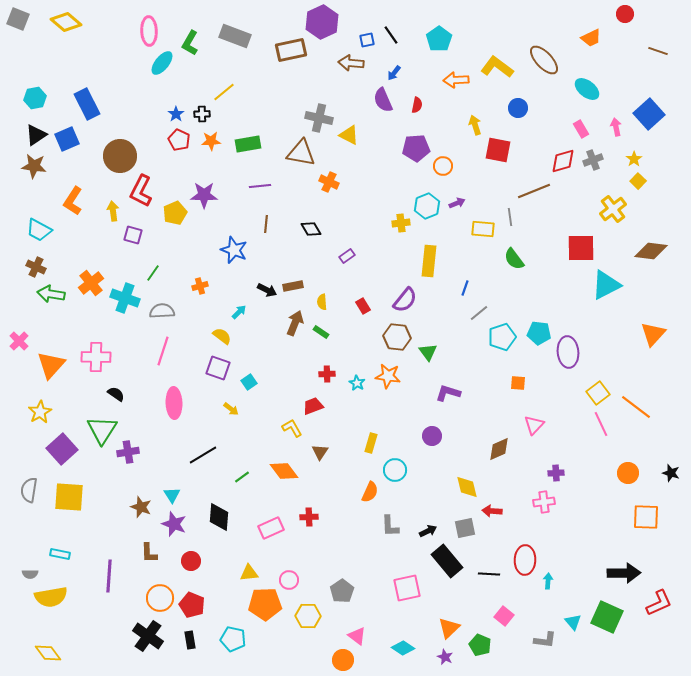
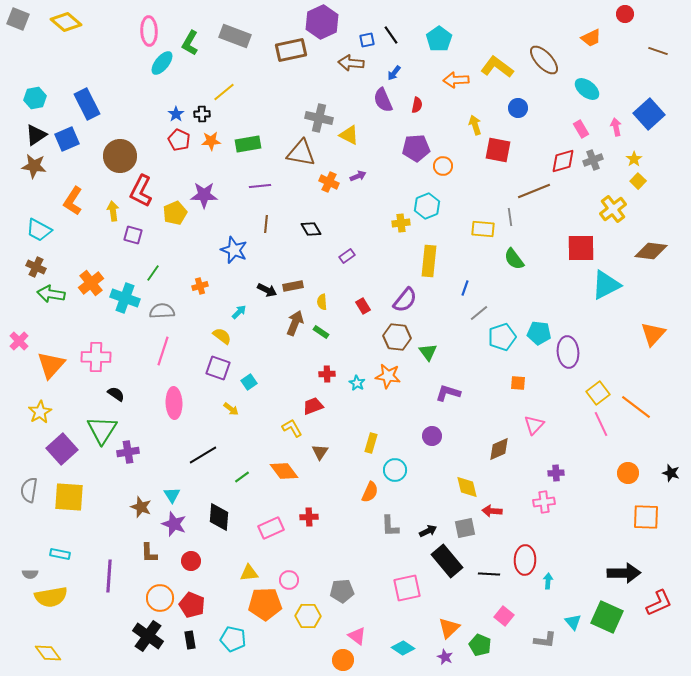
purple arrow at (457, 203): moved 99 px left, 27 px up
gray pentagon at (342, 591): rotated 30 degrees clockwise
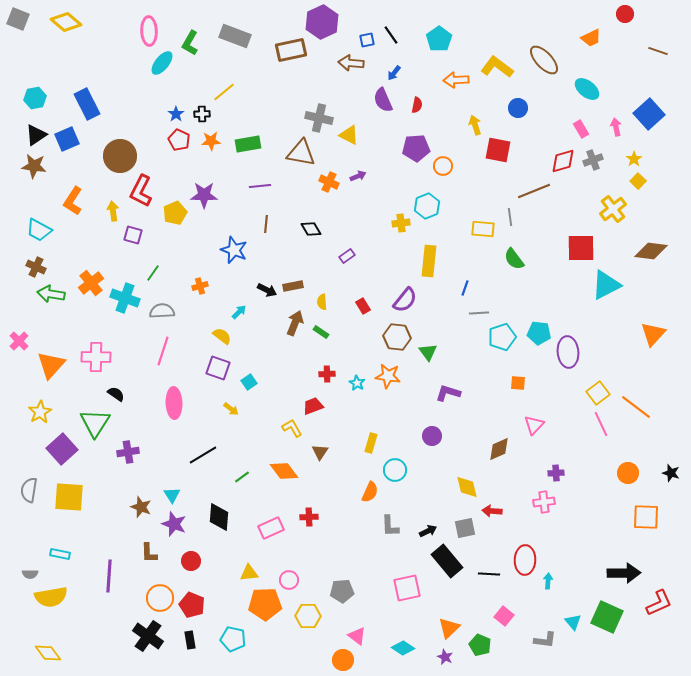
gray line at (479, 313): rotated 36 degrees clockwise
green triangle at (102, 430): moved 7 px left, 7 px up
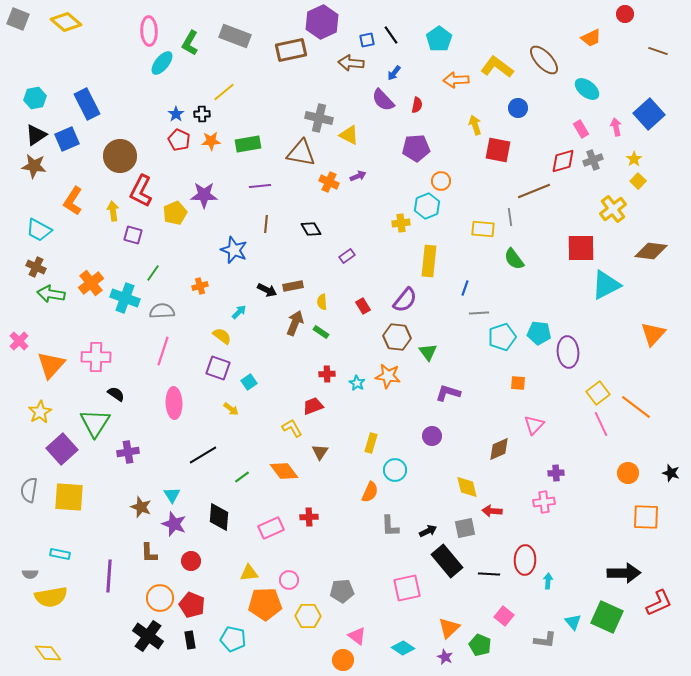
purple semicircle at (383, 100): rotated 20 degrees counterclockwise
orange circle at (443, 166): moved 2 px left, 15 px down
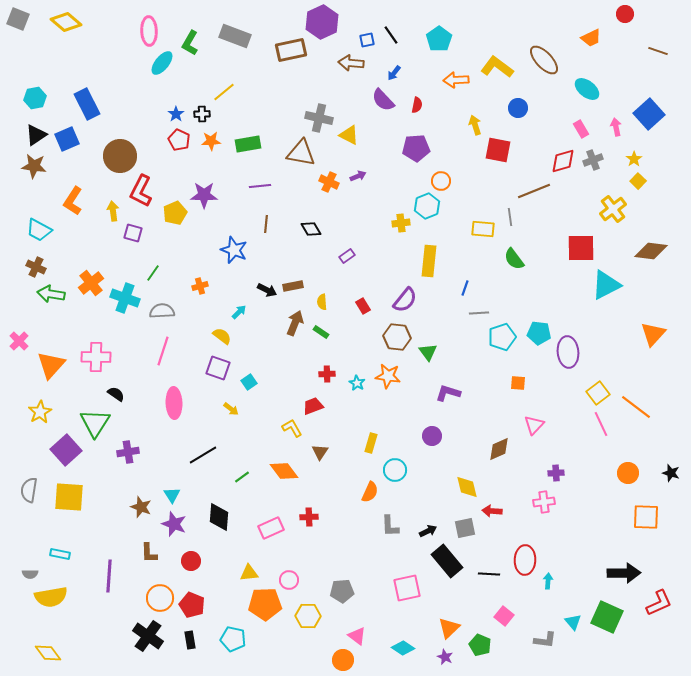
purple square at (133, 235): moved 2 px up
purple square at (62, 449): moved 4 px right, 1 px down
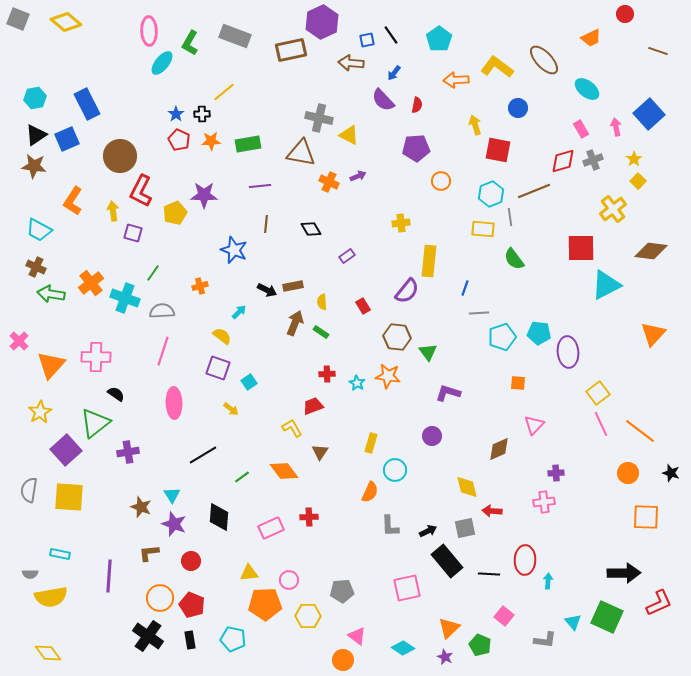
cyan hexagon at (427, 206): moved 64 px right, 12 px up
purple semicircle at (405, 300): moved 2 px right, 9 px up
orange line at (636, 407): moved 4 px right, 24 px down
green triangle at (95, 423): rotated 20 degrees clockwise
brown L-shape at (149, 553): rotated 85 degrees clockwise
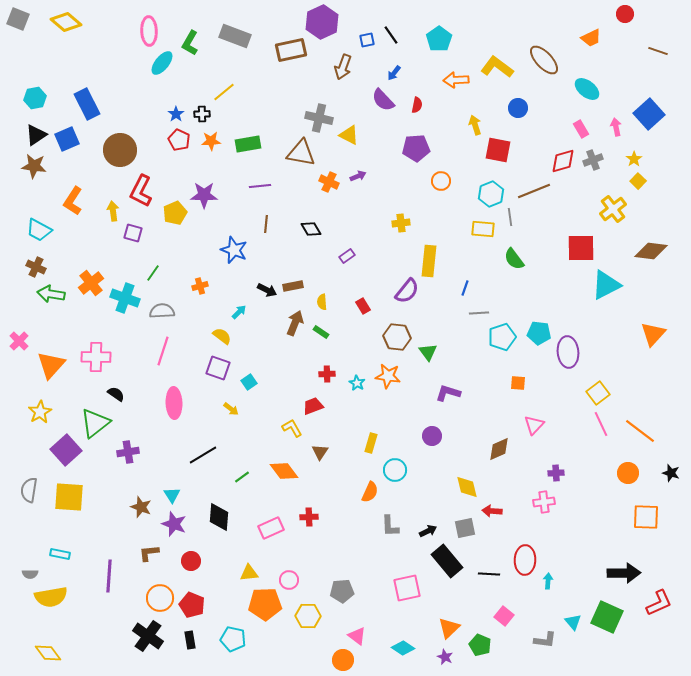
brown arrow at (351, 63): moved 8 px left, 4 px down; rotated 75 degrees counterclockwise
brown circle at (120, 156): moved 6 px up
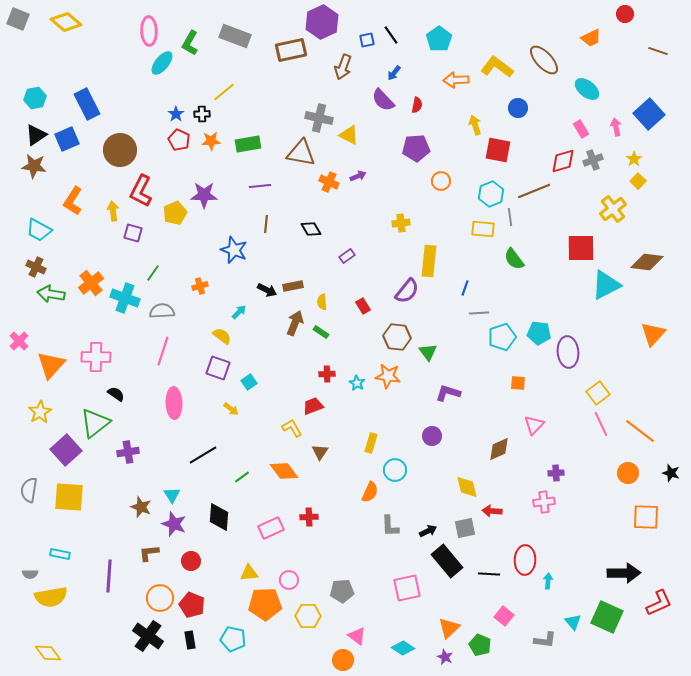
brown diamond at (651, 251): moved 4 px left, 11 px down
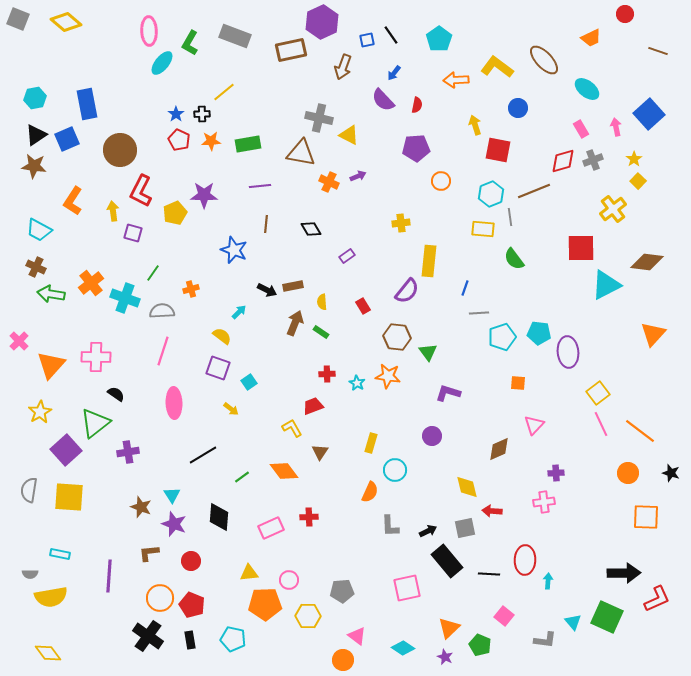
blue rectangle at (87, 104): rotated 16 degrees clockwise
orange cross at (200, 286): moved 9 px left, 3 px down
red L-shape at (659, 603): moved 2 px left, 4 px up
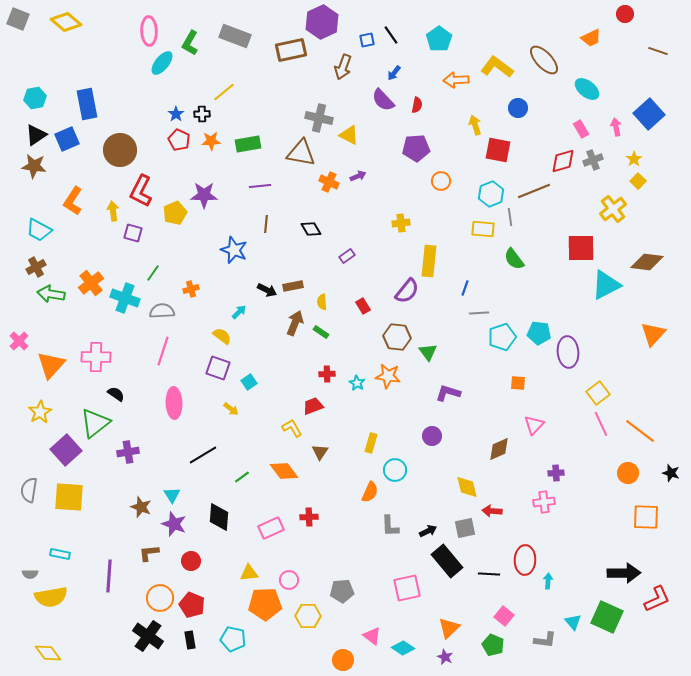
brown cross at (36, 267): rotated 36 degrees clockwise
pink triangle at (357, 636): moved 15 px right
green pentagon at (480, 645): moved 13 px right
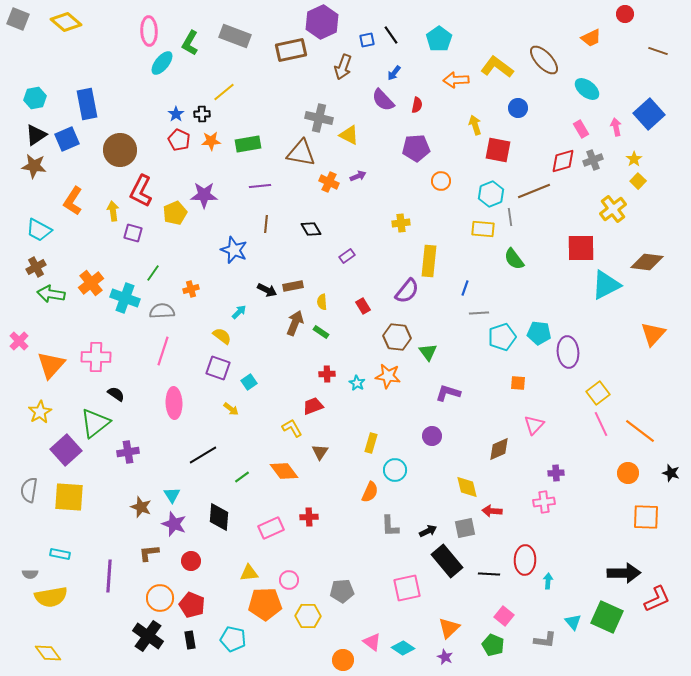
pink triangle at (372, 636): moved 6 px down
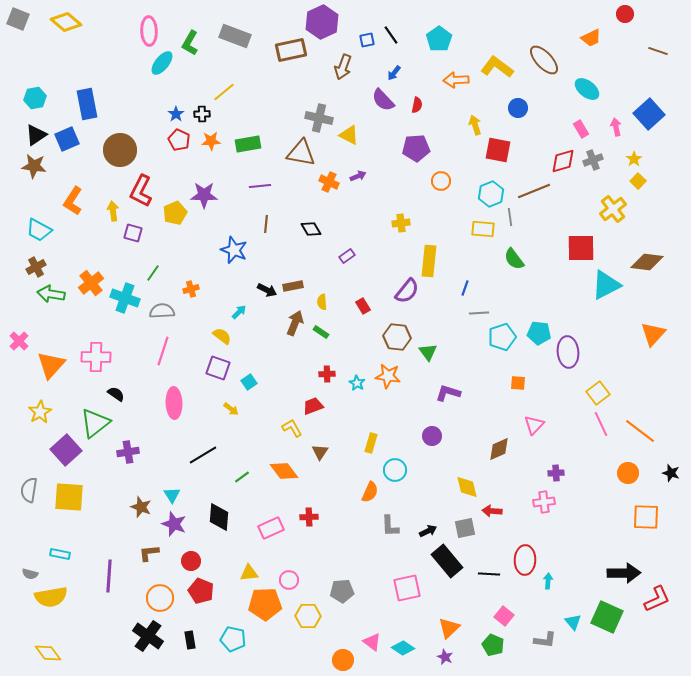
gray semicircle at (30, 574): rotated 14 degrees clockwise
red pentagon at (192, 605): moved 9 px right, 14 px up
